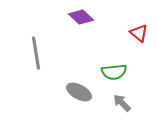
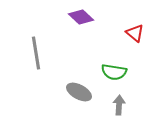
red triangle: moved 4 px left
green semicircle: rotated 15 degrees clockwise
gray arrow: moved 3 px left, 2 px down; rotated 48 degrees clockwise
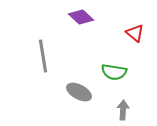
gray line: moved 7 px right, 3 px down
gray arrow: moved 4 px right, 5 px down
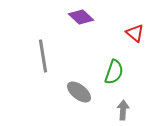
green semicircle: rotated 80 degrees counterclockwise
gray ellipse: rotated 10 degrees clockwise
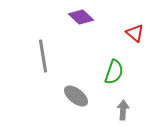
gray ellipse: moved 3 px left, 4 px down
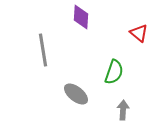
purple diamond: rotated 50 degrees clockwise
red triangle: moved 4 px right
gray line: moved 6 px up
gray ellipse: moved 2 px up
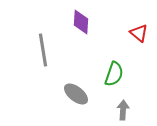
purple diamond: moved 5 px down
green semicircle: moved 2 px down
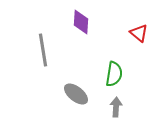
green semicircle: rotated 10 degrees counterclockwise
gray arrow: moved 7 px left, 3 px up
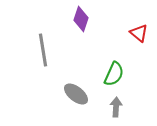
purple diamond: moved 3 px up; rotated 15 degrees clockwise
green semicircle: rotated 15 degrees clockwise
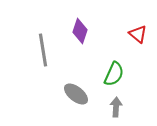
purple diamond: moved 1 px left, 12 px down
red triangle: moved 1 px left, 1 px down
